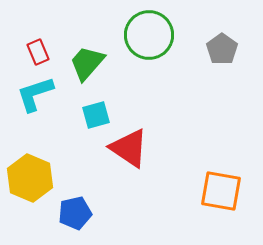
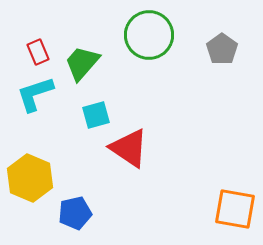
green trapezoid: moved 5 px left
orange square: moved 14 px right, 18 px down
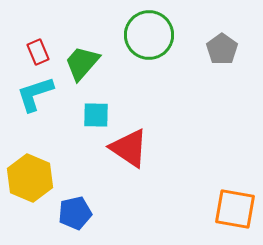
cyan square: rotated 16 degrees clockwise
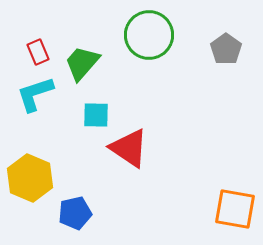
gray pentagon: moved 4 px right
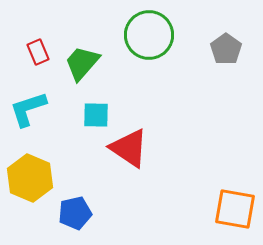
cyan L-shape: moved 7 px left, 15 px down
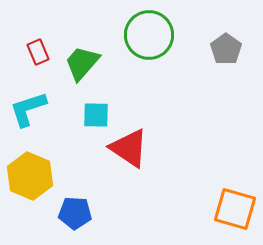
yellow hexagon: moved 2 px up
orange square: rotated 6 degrees clockwise
blue pentagon: rotated 16 degrees clockwise
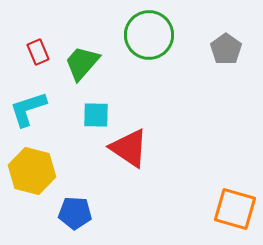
yellow hexagon: moved 2 px right, 5 px up; rotated 9 degrees counterclockwise
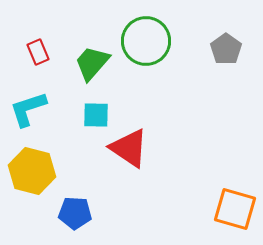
green circle: moved 3 px left, 6 px down
green trapezoid: moved 10 px right
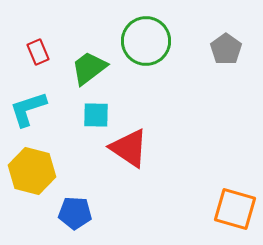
green trapezoid: moved 3 px left, 5 px down; rotated 12 degrees clockwise
